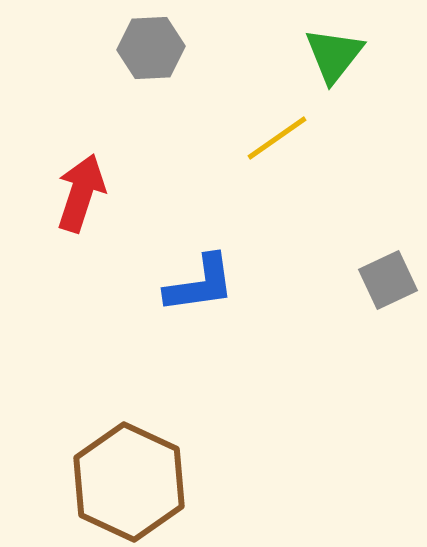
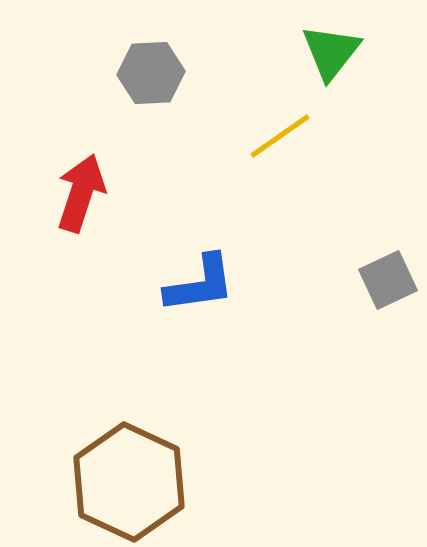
gray hexagon: moved 25 px down
green triangle: moved 3 px left, 3 px up
yellow line: moved 3 px right, 2 px up
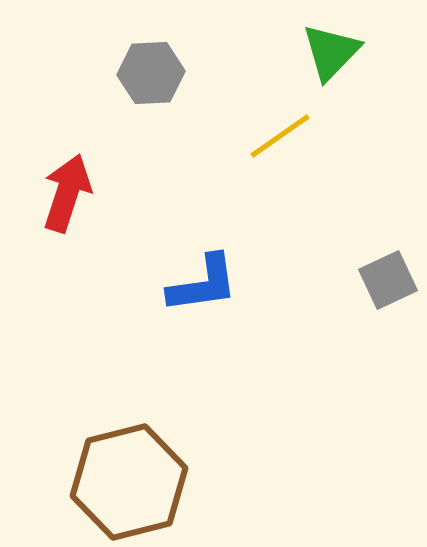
green triangle: rotated 6 degrees clockwise
red arrow: moved 14 px left
blue L-shape: moved 3 px right
brown hexagon: rotated 21 degrees clockwise
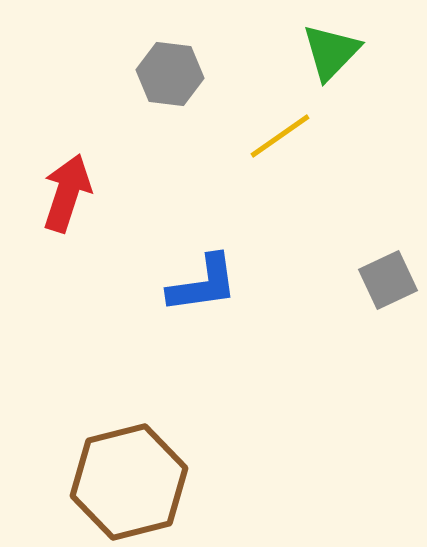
gray hexagon: moved 19 px right, 1 px down; rotated 10 degrees clockwise
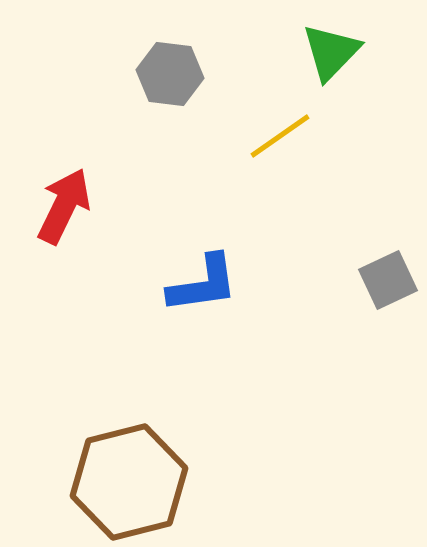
red arrow: moved 3 px left, 13 px down; rotated 8 degrees clockwise
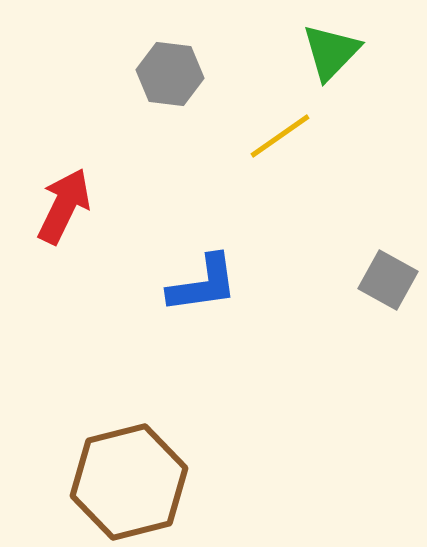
gray square: rotated 36 degrees counterclockwise
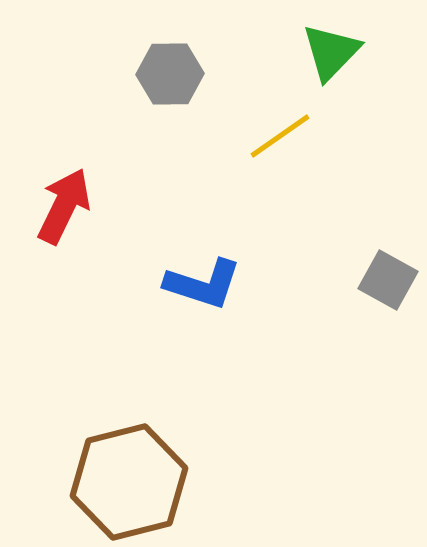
gray hexagon: rotated 8 degrees counterclockwise
blue L-shape: rotated 26 degrees clockwise
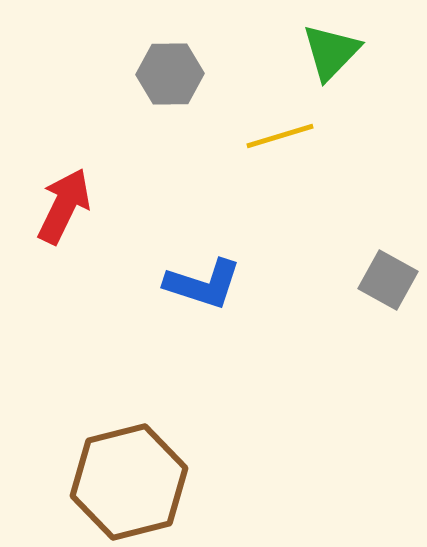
yellow line: rotated 18 degrees clockwise
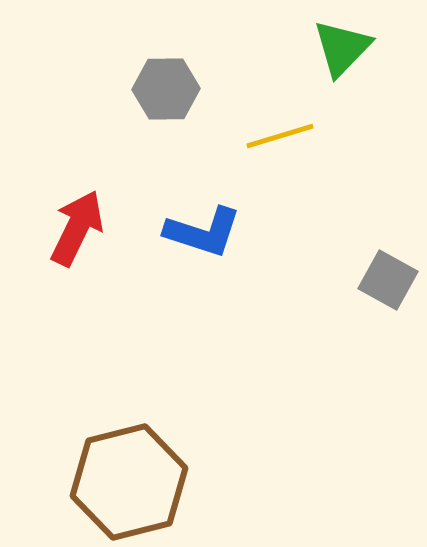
green triangle: moved 11 px right, 4 px up
gray hexagon: moved 4 px left, 15 px down
red arrow: moved 13 px right, 22 px down
blue L-shape: moved 52 px up
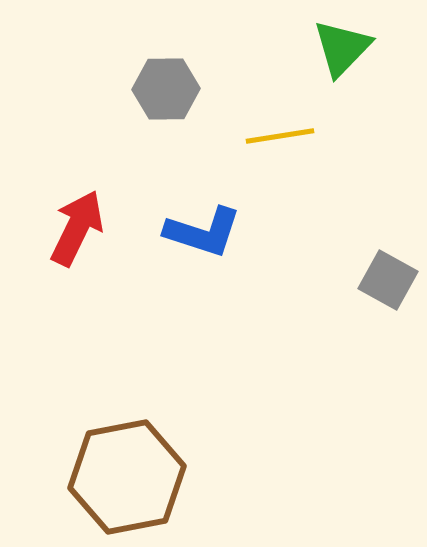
yellow line: rotated 8 degrees clockwise
brown hexagon: moved 2 px left, 5 px up; rotated 3 degrees clockwise
